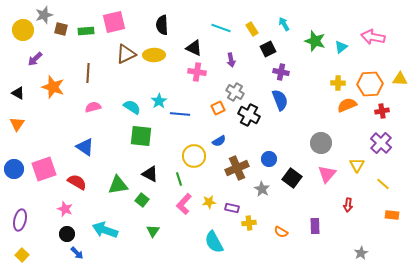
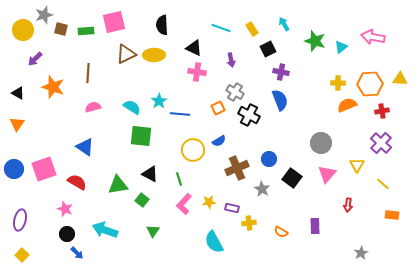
yellow circle at (194, 156): moved 1 px left, 6 px up
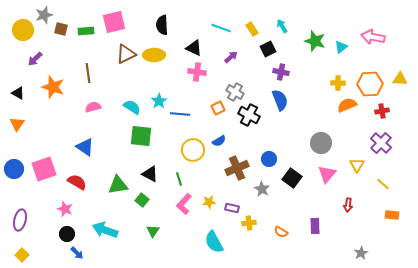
cyan arrow at (284, 24): moved 2 px left, 2 px down
purple arrow at (231, 60): moved 3 px up; rotated 120 degrees counterclockwise
brown line at (88, 73): rotated 12 degrees counterclockwise
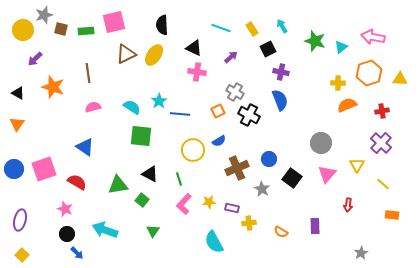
yellow ellipse at (154, 55): rotated 55 degrees counterclockwise
orange hexagon at (370, 84): moved 1 px left, 11 px up; rotated 15 degrees counterclockwise
orange square at (218, 108): moved 3 px down
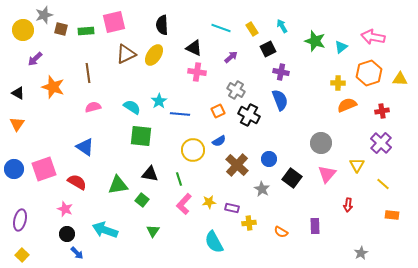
gray cross at (235, 92): moved 1 px right, 2 px up
brown cross at (237, 168): moved 3 px up; rotated 25 degrees counterclockwise
black triangle at (150, 174): rotated 18 degrees counterclockwise
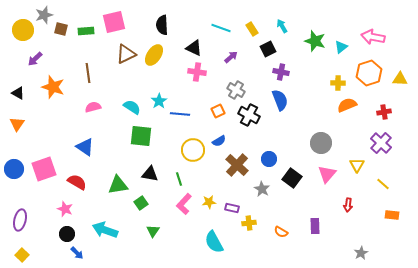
red cross at (382, 111): moved 2 px right, 1 px down
green square at (142, 200): moved 1 px left, 3 px down; rotated 16 degrees clockwise
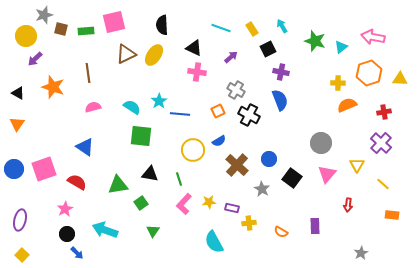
yellow circle at (23, 30): moved 3 px right, 6 px down
pink star at (65, 209): rotated 21 degrees clockwise
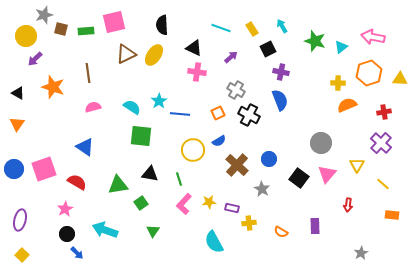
orange square at (218, 111): moved 2 px down
black square at (292, 178): moved 7 px right
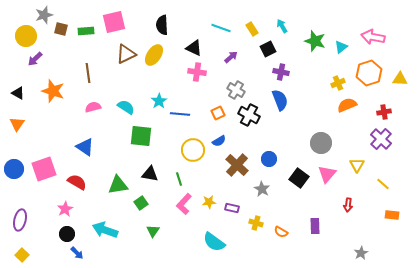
yellow cross at (338, 83): rotated 24 degrees counterclockwise
orange star at (53, 87): moved 4 px down
cyan semicircle at (132, 107): moved 6 px left
purple cross at (381, 143): moved 4 px up
yellow cross at (249, 223): moved 7 px right; rotated 24 degrees clockwise
cyan semicircle at (214, 242): rotated 25 degrees counterclockwise
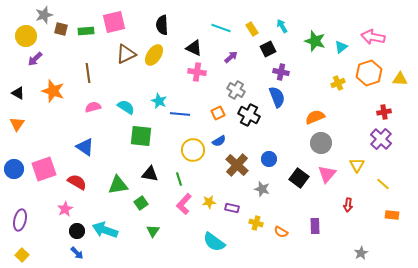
blue semicircle at (280, 100): moved 3 px left, 3 px up
cyan star at (159, 101): rotated 14 degrees counterclockwise
orange semicircle at (347, 105): moved 32 px left, 12 px down
gray star at (262, 189): rotated 14 degrees counterclockwise
black circle at (67, 234): moved 10 px right, 3 px up
